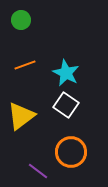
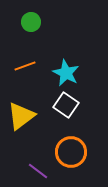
green circle: moved 10 px right, 2 px down
orange line: moved 1 px down
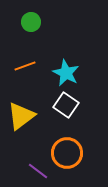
orange circle: moved 4 px left, 1 px down
